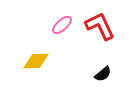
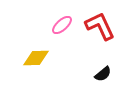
yellow diamond: moved 3 px up
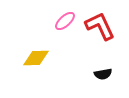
pink ellipse: moved 3 px right, 4 px up
black semicircle: rotated 30 degrees clockwise
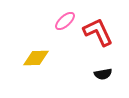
red L-shape: moved 2 px left, 6 px down
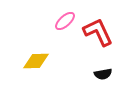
yellow diamond: moved 3 px down
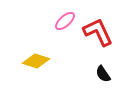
yellow diamond: rotated 20 degrees clockwise
black semicircle: rotated 66 degrees clockwise
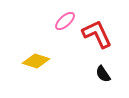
red L-shape: moved 1 px left, 2 px down
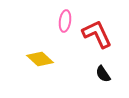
pink ellipse: rotated 40 degrees counterclockwise
yellow diamond: moved 4 px right, 2 px up; rotated 24 degrees clockwise
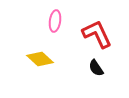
pink ellipse: moved 10 px left
black semicircle: moved 7 px left, 6 px up
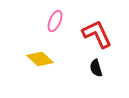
pink ellipse: rotated 15 degrees clockwise
black semicircle: rotated 18 degrees clockwise
